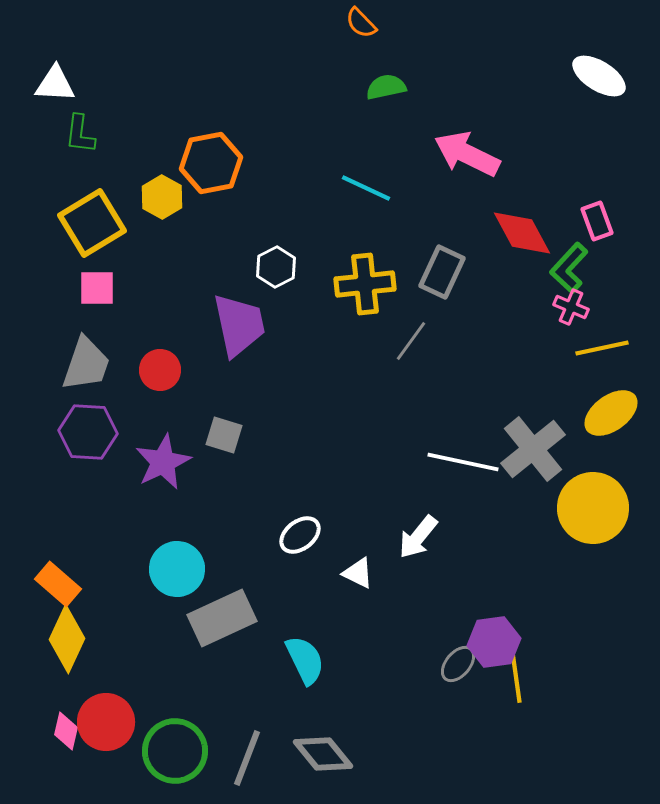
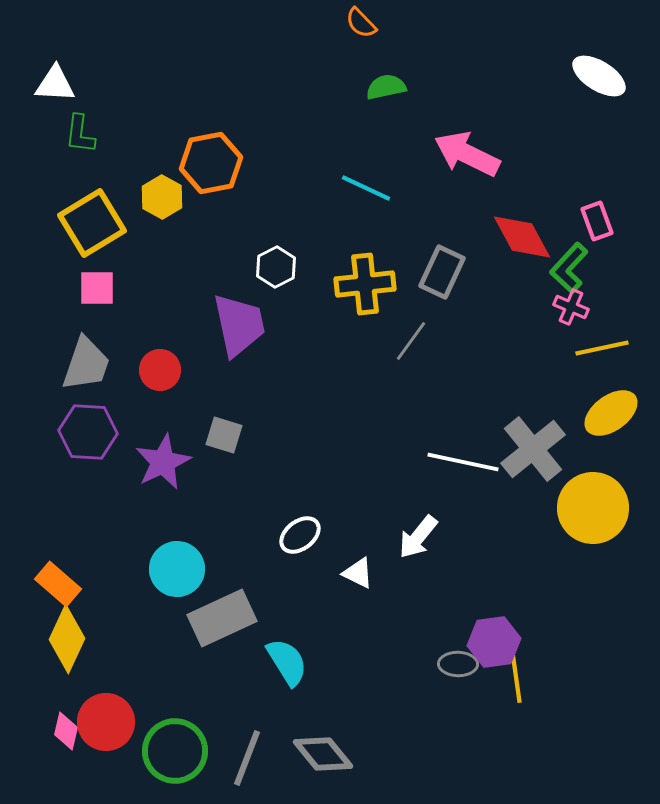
red diamond at (522, 233): moved 4 px down
cyan semicircle at (305, 660): moved 18 px left, 2 px down; rotated 6 degrees counterclockwise
gray ellipse at (458, 664): rotated 51 degrees clockwise
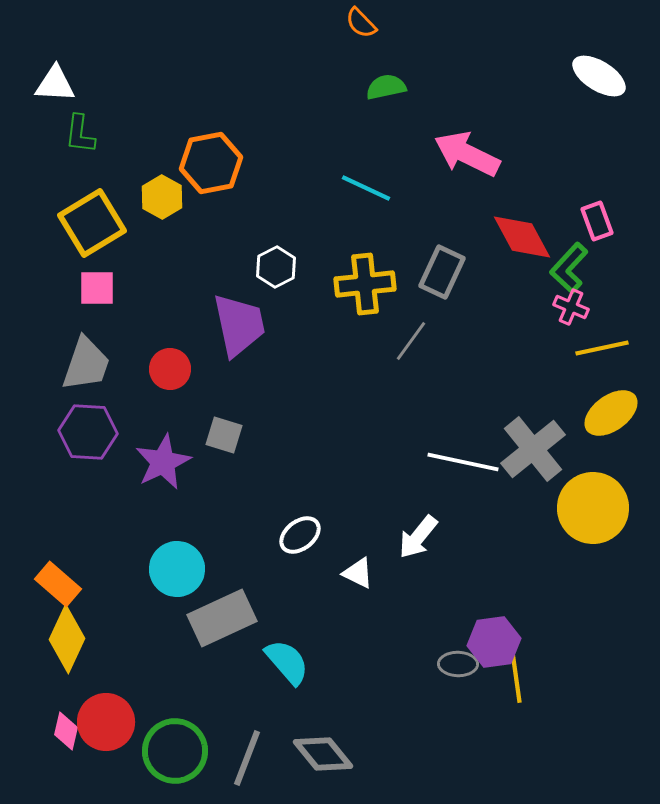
red circle at (160, 370): moved 10 px right, 1 px up
cyan semicircle at (287, 662): rotated 9 degrees counterclockwise
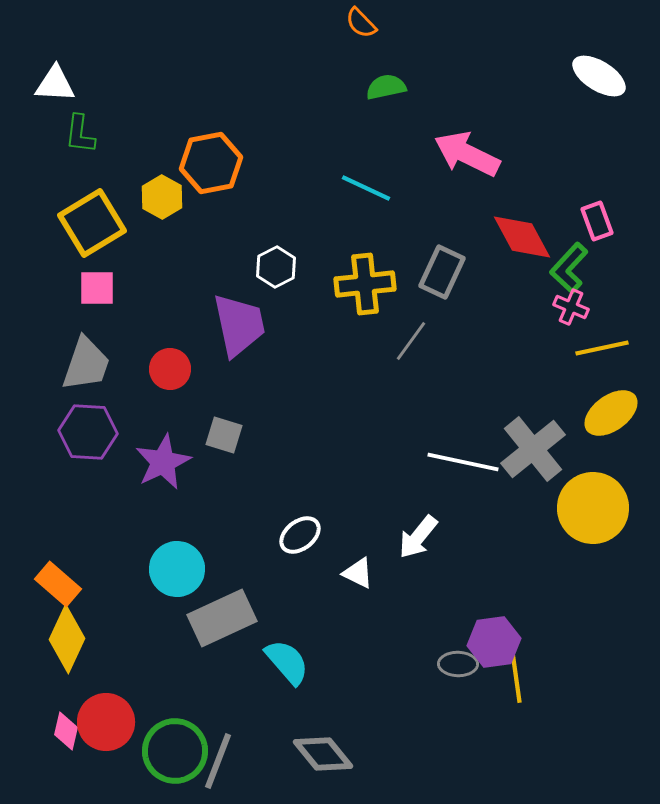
gray line at (247, 758): moved 29 px left, 3 px down
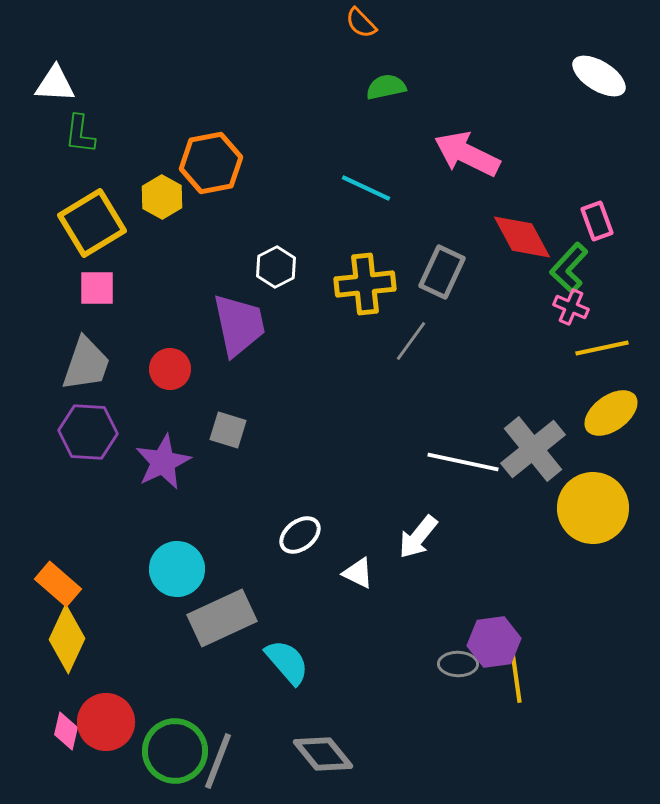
gray square at (224, 435): moved 4 px right, 5 px up
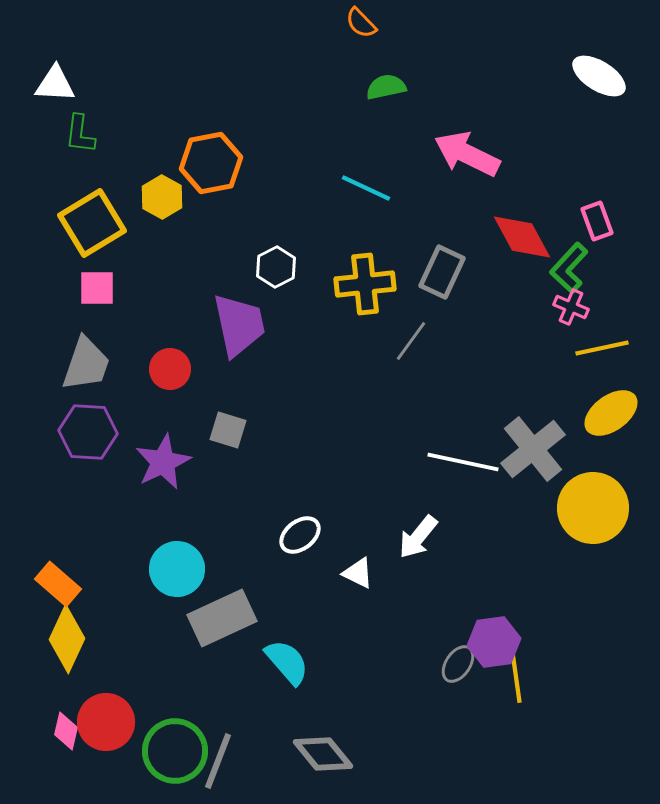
gray ellipse at (458, 664): rotated 57 degrees counterclockwise
